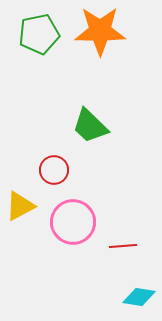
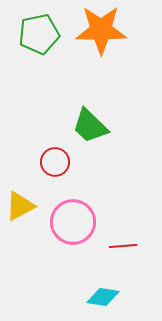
orange star: moved 1 px right, 1 px up
red circle: moved 1 px right, 8 px up
cyan diamond: moved 36 px left
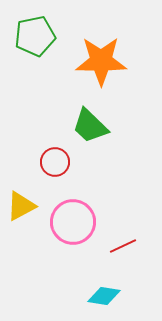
orange star: moved 31 px down
green pentagon: moved 4 px left, 2 px down
yellow triangle: moved 1 px right
red line: rotated 20 degrees counterclockwise
cyan diamond: moved 1 px right, 1 px up
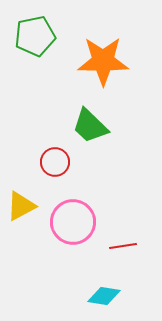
orange star: moved 2 px right
red line: rotated 16 degrees clockwise
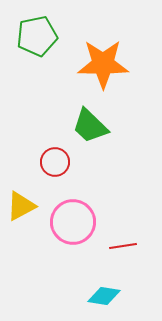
green pentagon: moved 2 px right
orange star: moved 3 px down
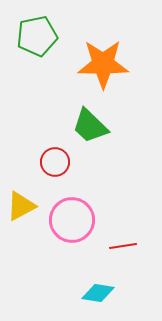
pink circle: moved 1 px left, 2 px up
cyan diamond: moved 6 px left, 3 px up
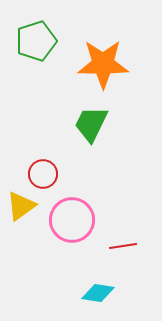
green pentagon: moved 1 px left, 5 px down; rotated 6 degrees counterclockwise
green trapezoid: moved 1 px right, 2 px up; rotated 72 degrees clockwise
red circle: moved 12 px left, 12 px down
yellow triangle: rotated 8 degrees counterclockwise
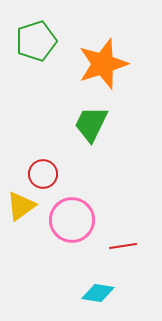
orange star: rotated 18 degrees counterclockwise
